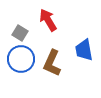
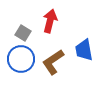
red arrow: moved 2 px right, 1 px down; rotated 45 degrees clockwise
gray square: moved 3 px right
brown L-shape: moved 1 px right, 1 px up; rotated 32 degrees clockwise
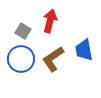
gray square: moved 2 px up
brown L-shape: moved 3 px up
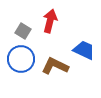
blue trapezoid: rotated 125 degrees clockwise
brown L-shape: moved 2 px right, 7 px down; rotated 60 degrees clockwise
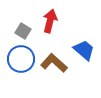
blue trapezoid: rotated 15 degrees clockwise
brown L-shape: moved 1 px left, 3 px up; rotated 16 degrees clockwise
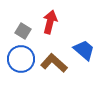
red arrow: moved 1 px down
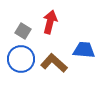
blue trapezoid: rotated 35 degrees counterclockwise
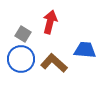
gray square: moved 3 px down
blue trapezoid: moved 1 px right
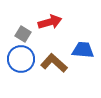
red arrow: rotated 60 degrees clockwise
blue trapezoid: moved 2 px left
